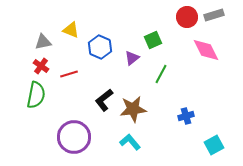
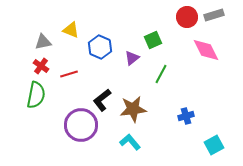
black L-shape: moved 2 px left
purple circle: moved 7 px right, 12 px up
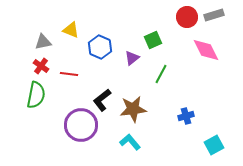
red line: rotated 24 degrees clockwise
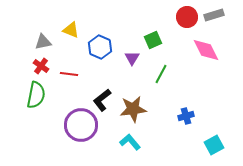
purple triangle: rotated 21 degrees counterclockwise
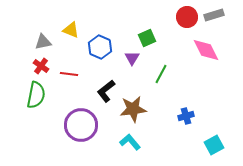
green square: moved 6 px left, 2 px up
black L-shape: moved 4 px right, 9 px up
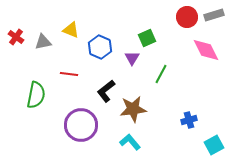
red cross: moved 25 px left, 29 px up
blue cross: moved 3 px right, 4 px down
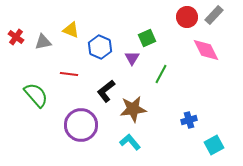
gray rectangle: rotated 30 degrees counterclockwise
green semicircle: rotated 52 degrees counterclockwise
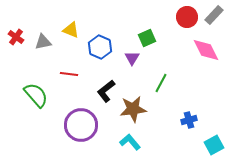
green line: moved 9 px down
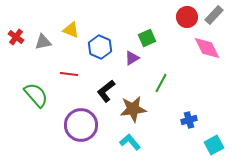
pink diamond: moved 1 px right, 2 px up
purple triangle: rotated 28 degrees clockwise
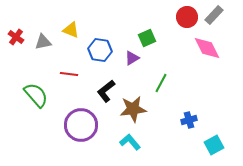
blue hexagon: moved 3 px down; rotated 15 degrees counterclockwise
